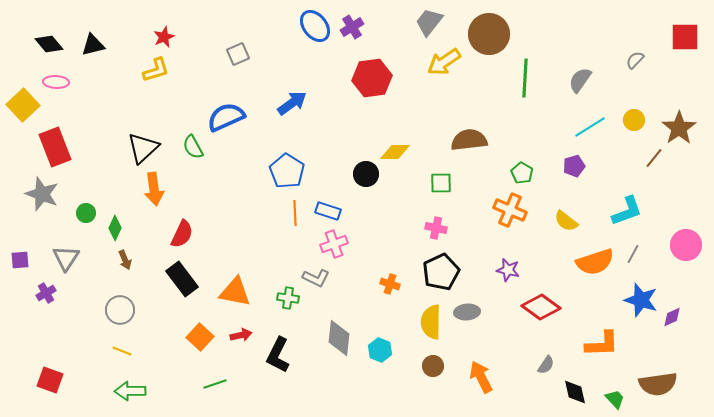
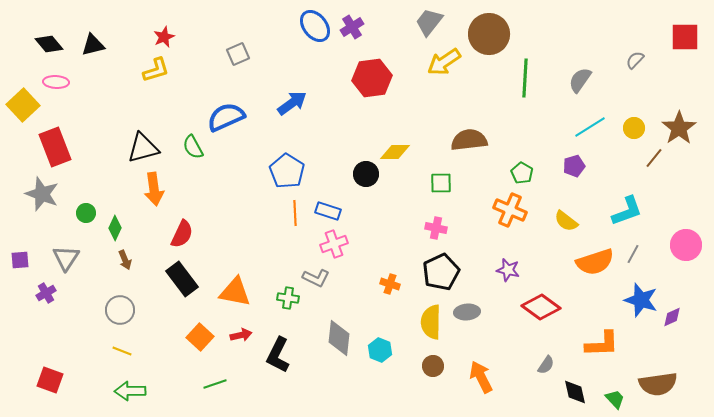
yellow circle at (634, 120): moved 8 px down
black triangle at (143, 148): rotated 28 degrees clockwise
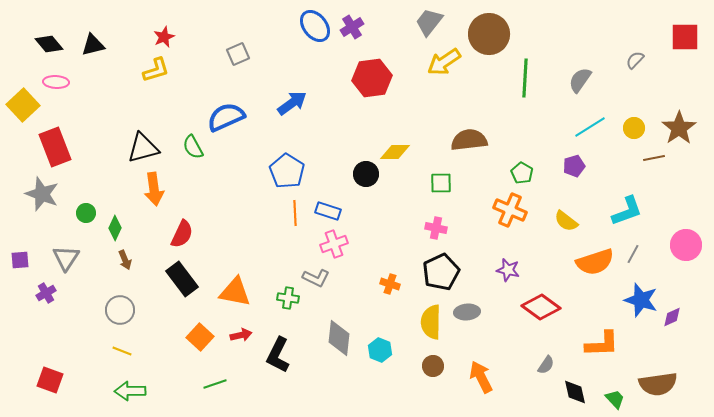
brown line at (654, 158): rotated 40 degrees clockwise
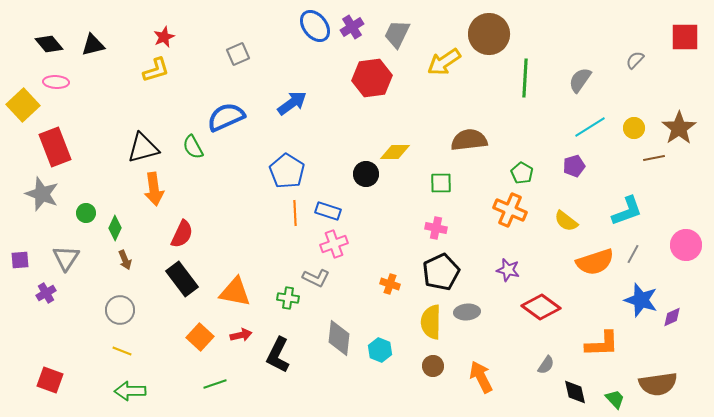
gray trapezoid at (429, 22): moved 32 px left, 12 px down; rotated 12 degrees counterclockwise
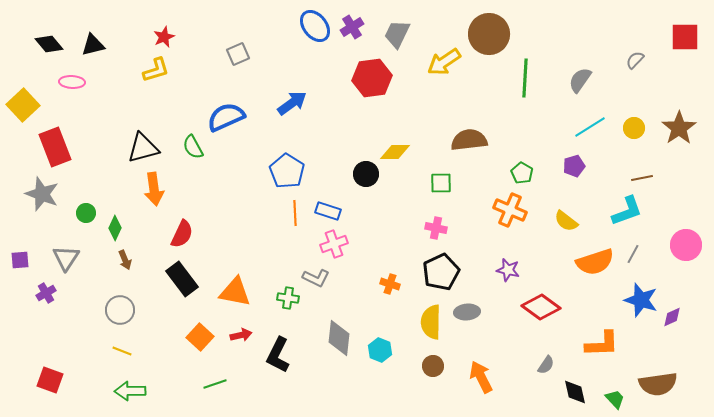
pink ellipse at (56, 82): moved 16 px right
brown line at (654, 158): moved 12 px left, 20 px down
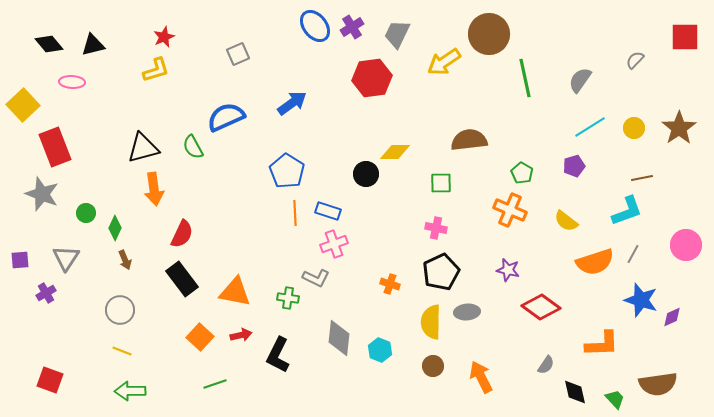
green line at (525, 78): rotated 15 degrees counterclockwise
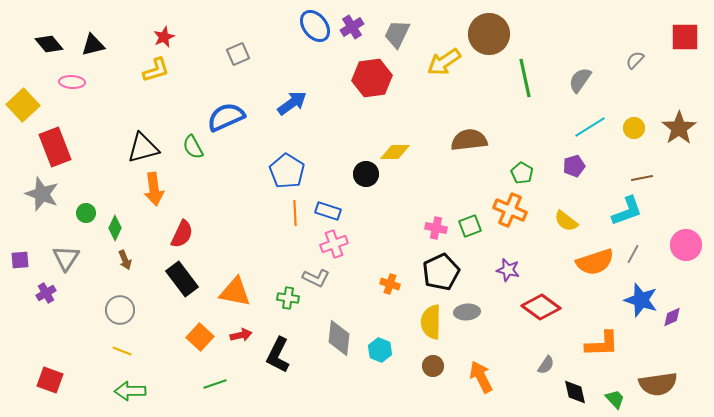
green square at (441, 183): moved 29 px right, 43 px down; rotated 20 degrees counterclockwise
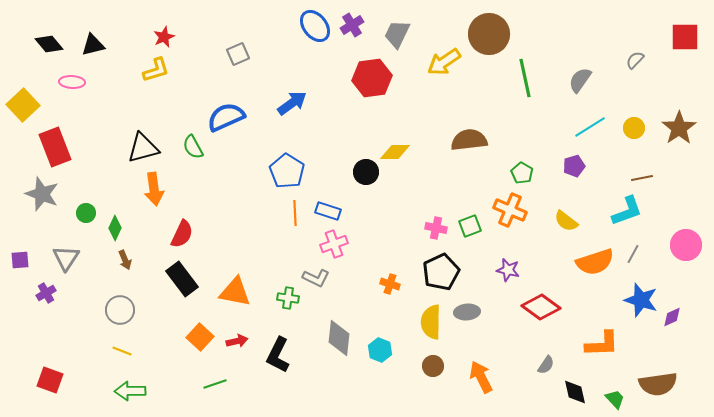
purple cross at (352, 27): moved 2 px up
black circle at (366, 174): moved 2 px up
red arrow at (241, 335): moved 4 px left, 6 px down
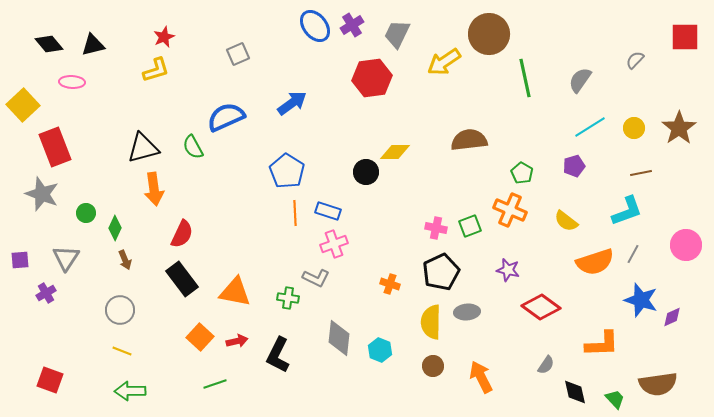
brown line at (642, 178): moved 1 px left, 5 px up
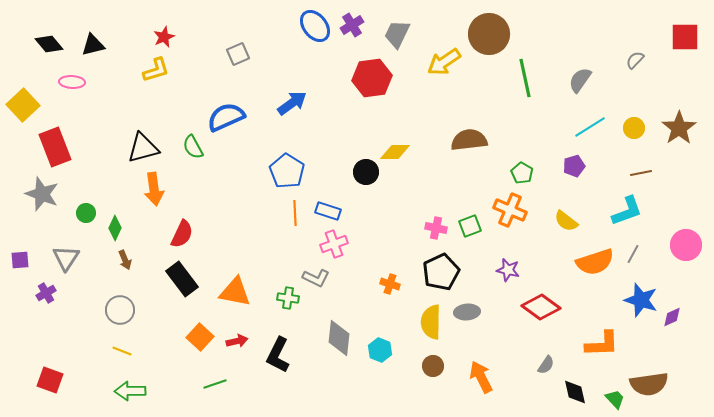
brown semicircle at (658, 384): moved 9 px left
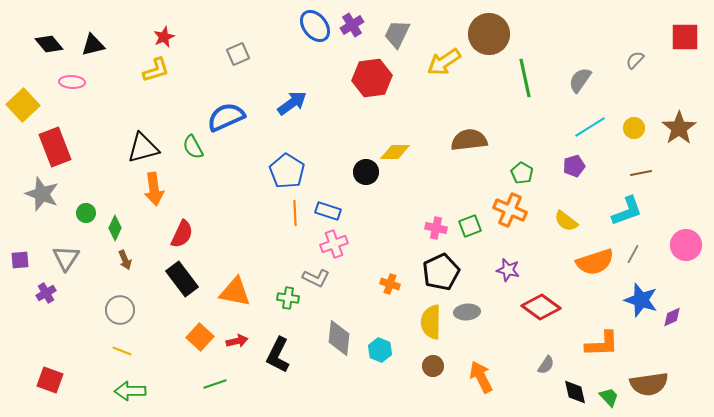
green trapezoid at (615, 399): moved 6 px left, 2 px up
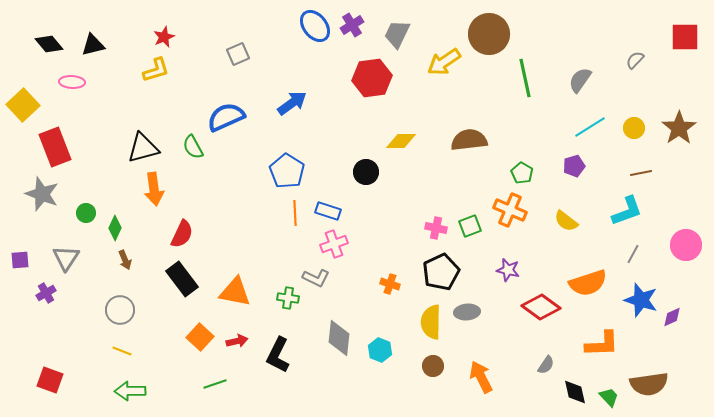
yellow diamond at (395, 152): moved 6 px right, 11 px up
orange semicircle at (595, 262): moved 7 px left, 21 px down
